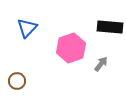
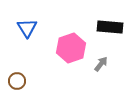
blue triangle: rotated 15 degrees counterclockwise
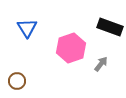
black rectangle: rotated 15 degrees clockwise
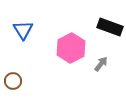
blue triangle: moved 4 px left, 2 px down
pink hexagon: rotated 8 degrees counterclockwise
brown circle: moved 4 px left
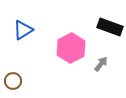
blue triangle: rotated 30 degrees clockwise
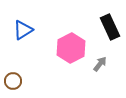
black rectangle: rotated 45 degrees clockwise
gray arrow: moved 1 px left
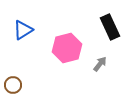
pink hexagon: moved 4 px left; rotated 12 degrees clockwise
brown circle: moved 4 px down
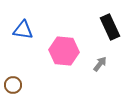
blue triangle: rotated 40 degrees clockwise
pink hexagon: moved 3 px left, 3 px down; rotated 20 degrees clockwise
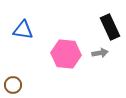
pink hexagon: moved 2 px right, 3 px down
gray arrow: moved 11 px up; rotated 42 degrees clockwise
